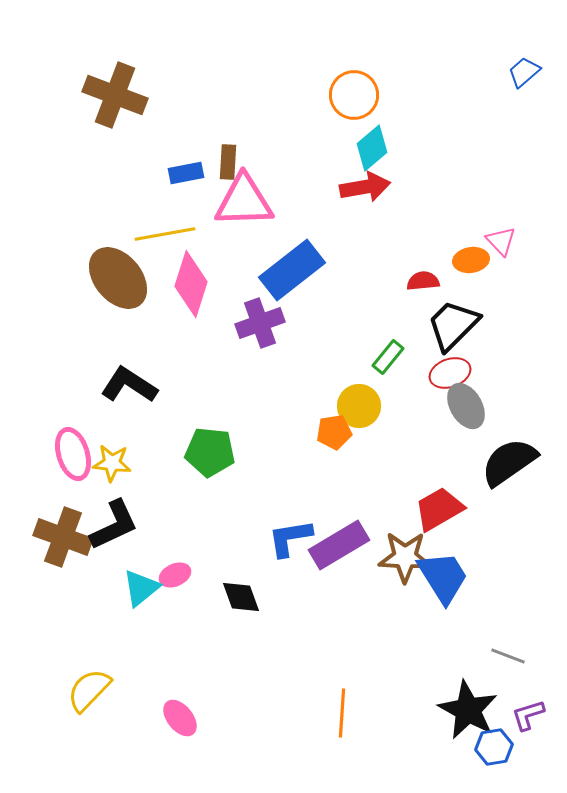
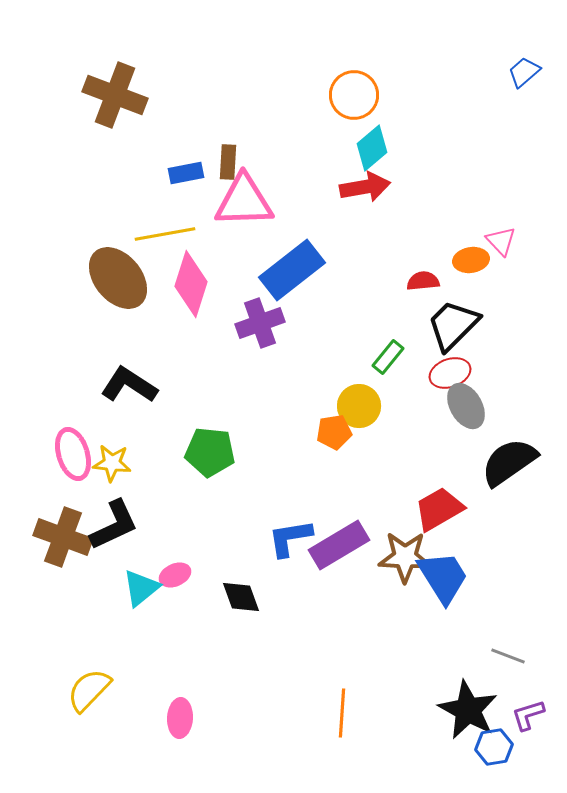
pink ellipse at (180, 718): rotated 42 degrees clockwise
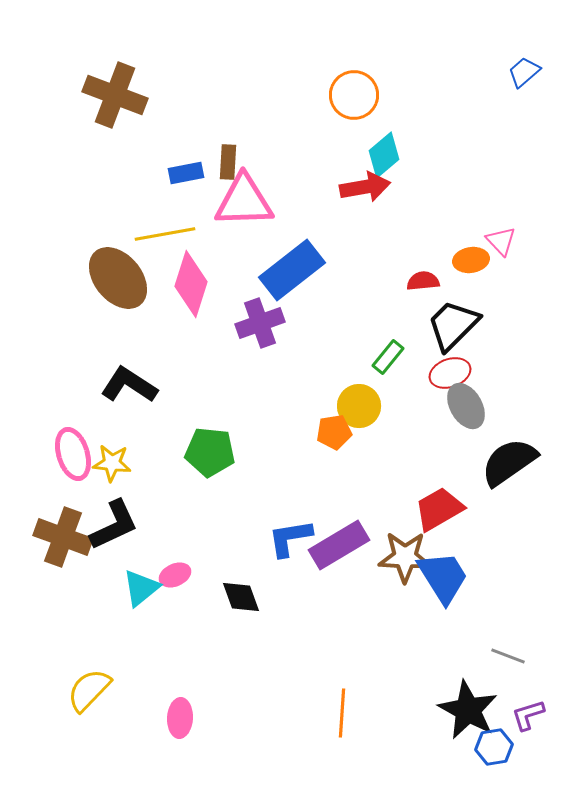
cyan diamond at (372, 148): moved 12 px right, 7 px down
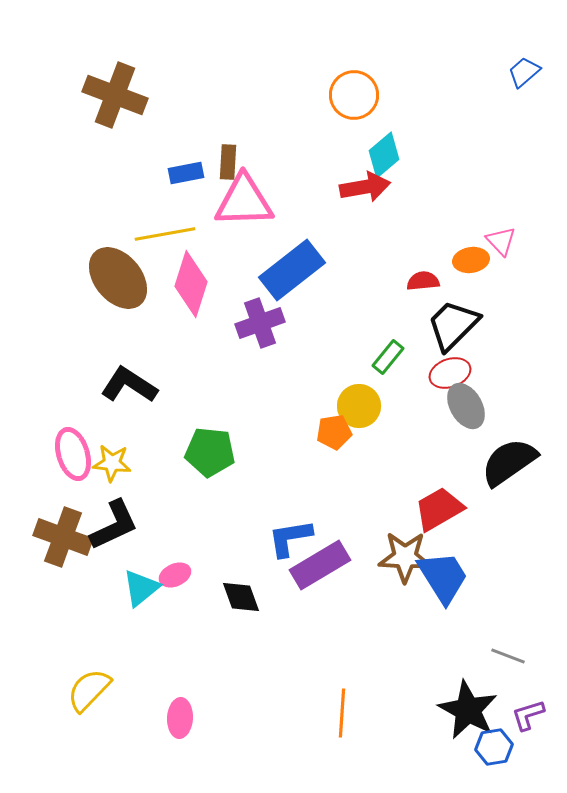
purple rectangle at (339, 545): moved 19 px left, 20 px down
